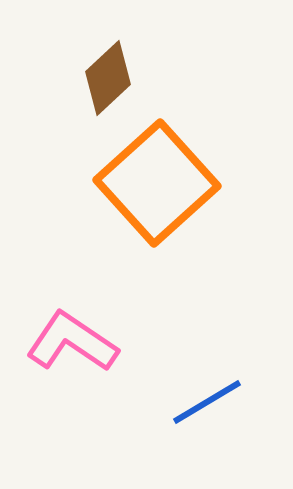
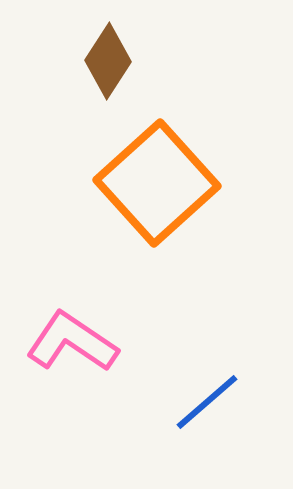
brown diamond: moved 17 px up; rotated 14 degrees counterclockwise
blue line: rotated 10 degrees counterclockwise
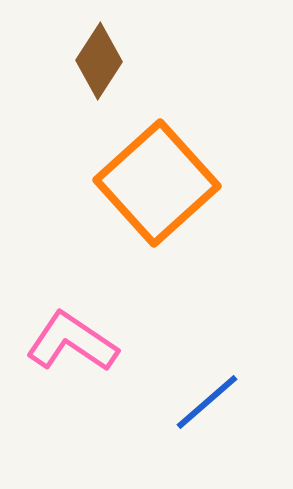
brown diamond: moved 9 px left
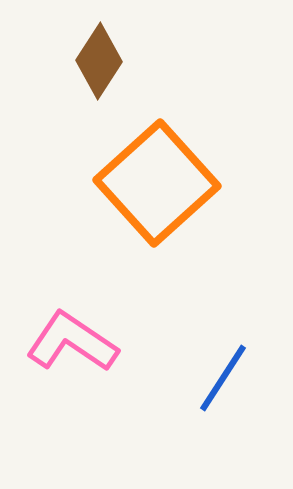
blue line: moved 16 px right, 24 px up; rotated 16 degrees counterclockwise
